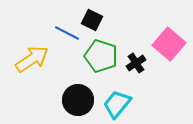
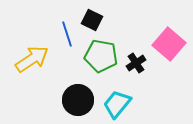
blue line: moved 1 px down; rotated 45 degrees clockwise
green pentagon: rotated 8 degrees counterclockwise
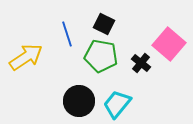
black square: moved 12 px right, 4 px down
yellow arrow: moved 6 px left, 2 px up
black cross: moved 5 px right; rotated 18 degrees counterclockwise
black circle: moved 1 px right, 1 px down
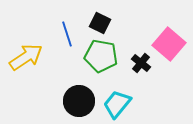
black square: moved 4 px left, 1 px up
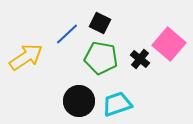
blue line: rotated 65 degrees clockwise
green pentagon: moved 2 px down
black cross: moved 1 px left, 4 px up
cyan trapezoid: rotated 32 degrees clockwise
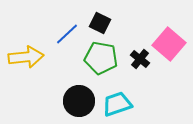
yellow arrow: rotated 28 degrees clockwise
